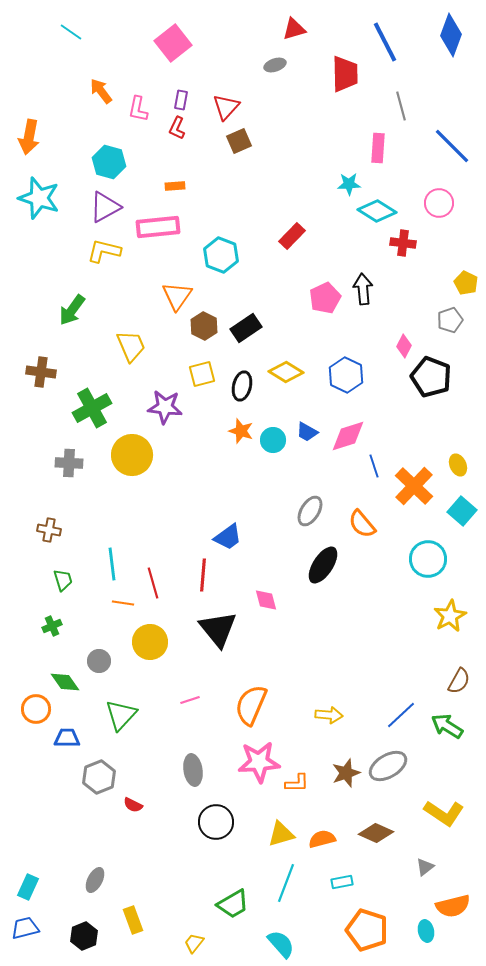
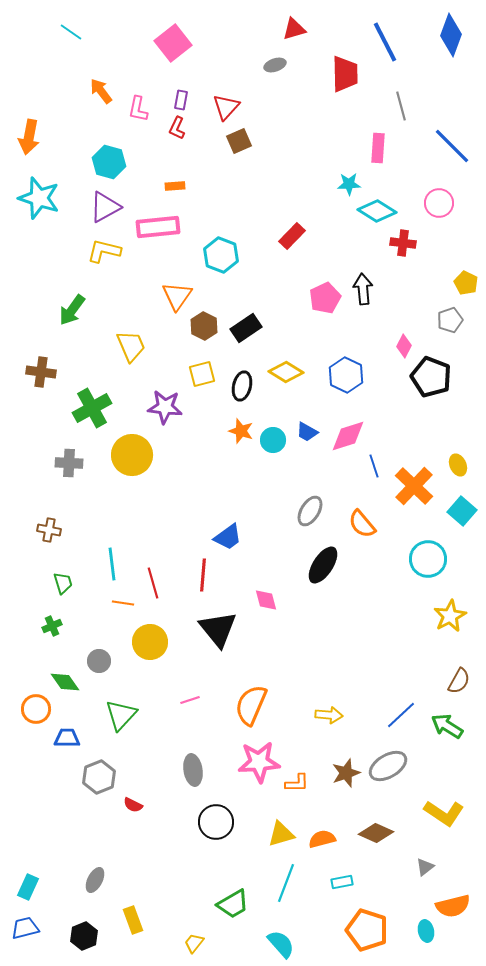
green trapezoid at (63, 580): moved 3 px down
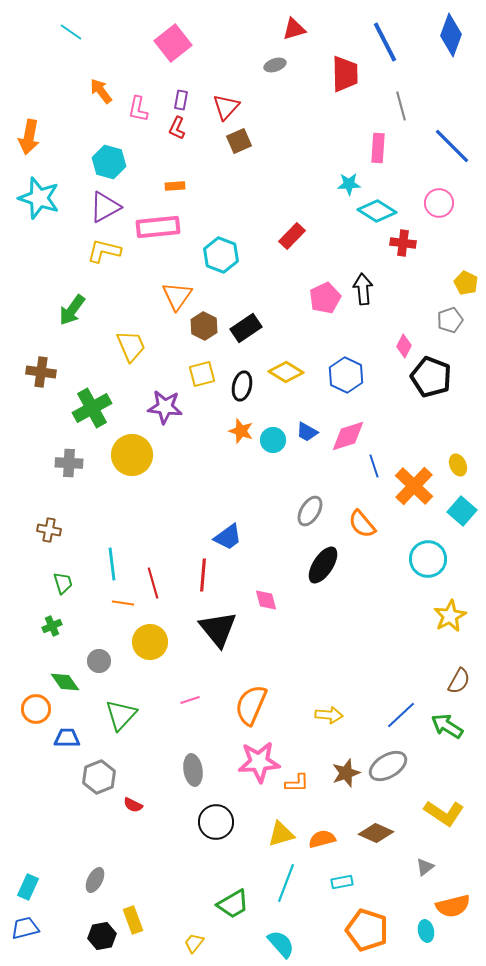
black hexagon at (84, 936): moved 18 px right; rotated 12 degrees clockwise
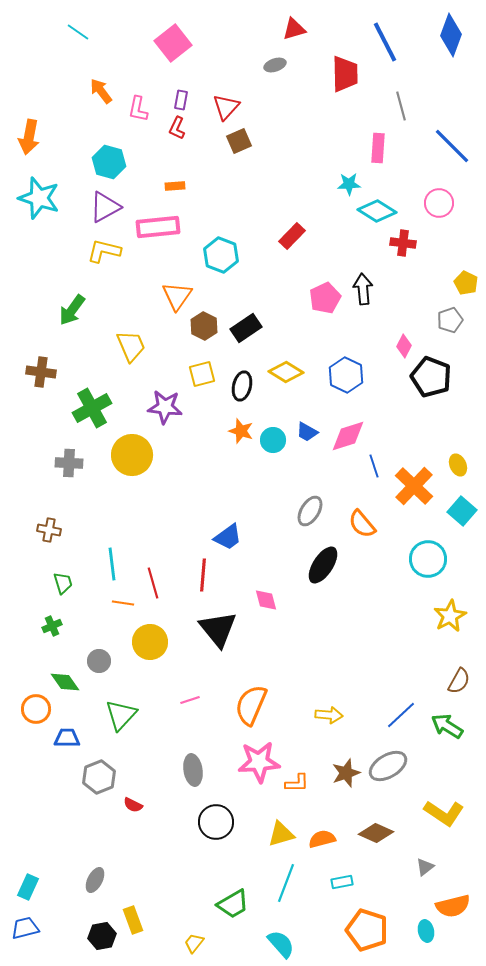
cyan line at (71, 32): moved 7 px right
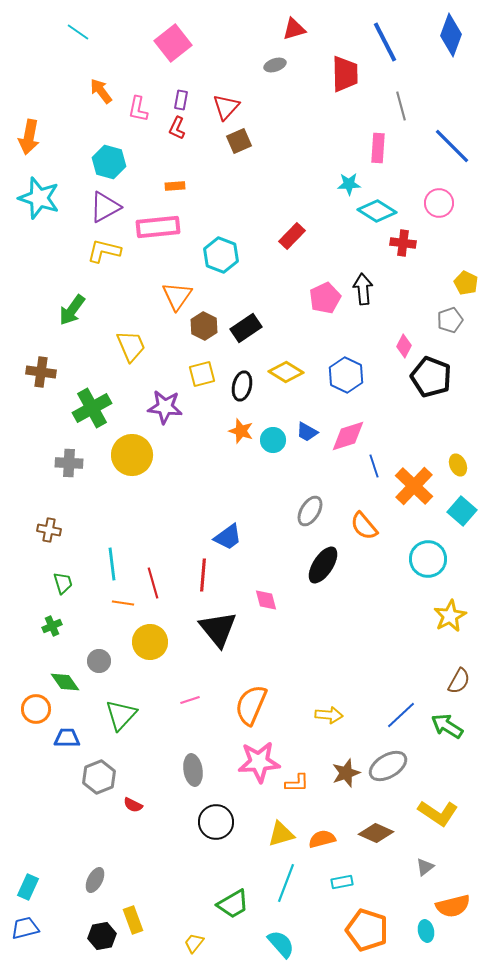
orange semicircle at (362, 524): moved 2 px right, 2 px down
yellow L-shape at (444, 813): moved 6 px left
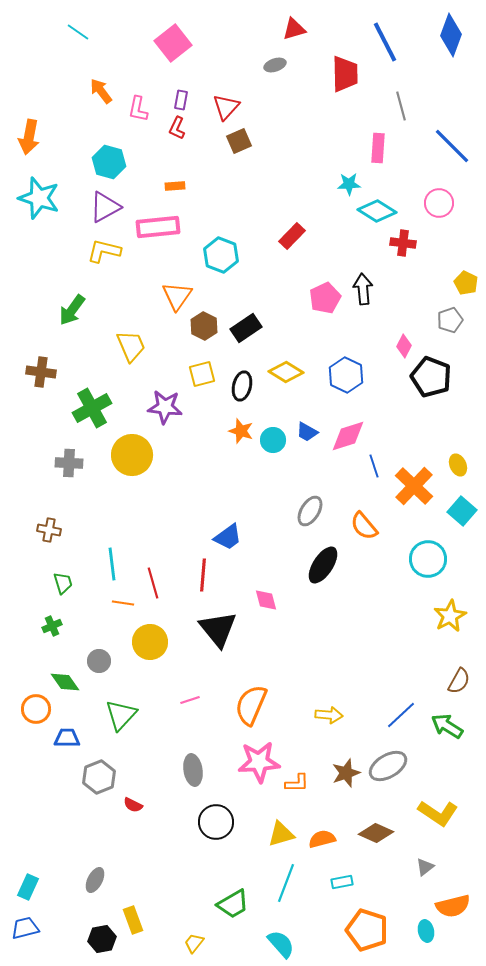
black hexagon at (102, 936): moved 3 px down
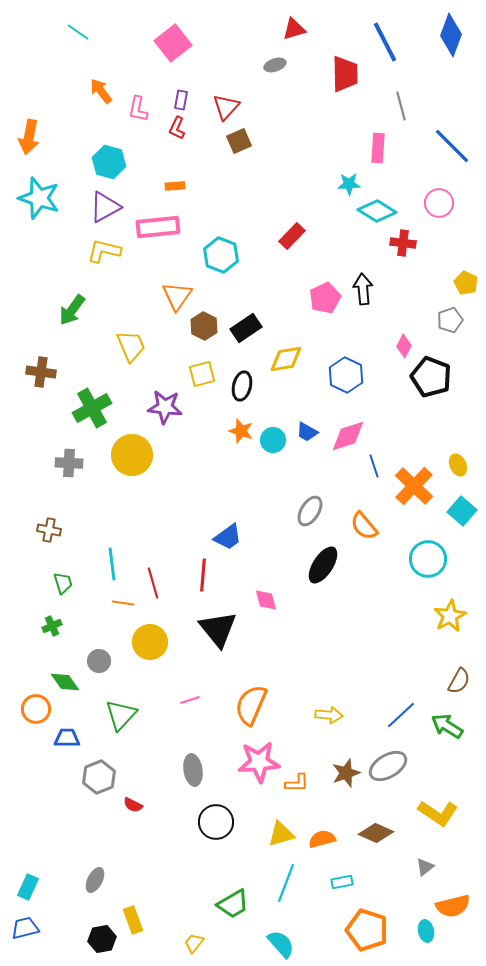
yellow diamond at (286, 372): moved 13 px up; rotated 40 degrees counterclockwise
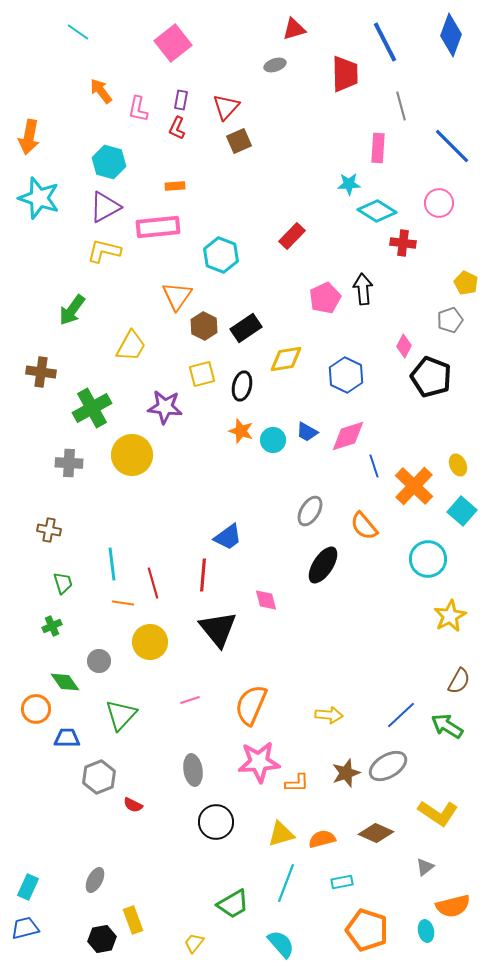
yellow trapezoid at (131, 346): rotated 52 degrees clockwise
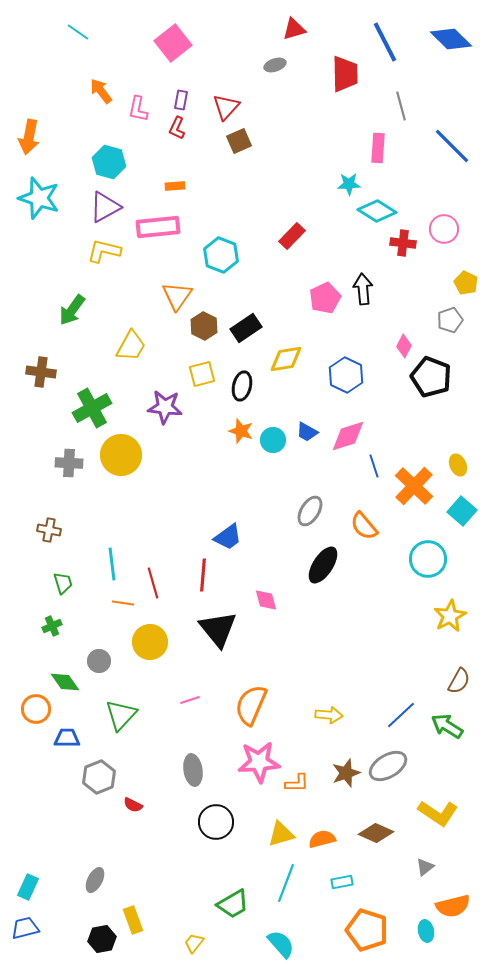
blue diamond at (451, 35): moved 4 px down; rotated 66 degrees counterclockwise
pink circle at (439, 203): moved 5 px right, 26 px down
yellow circle at (132, 455): moved 11 px left
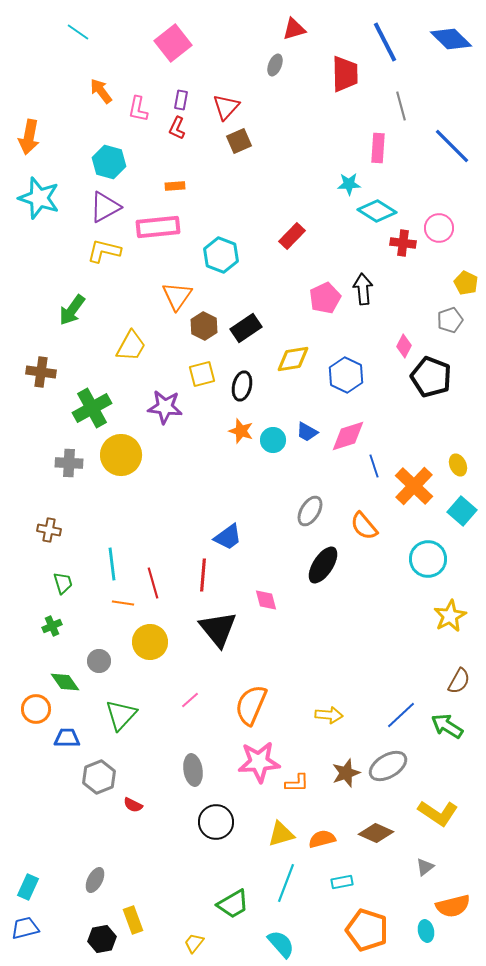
gray ellipse at (275, 65): rotated 50 degrees counterclockwise
pink circle at (444, 229): moved 5 px left, 1 px up
yellow diamond at (286, 359): moved 7 px right
pink line at (190, 700): rotated 24 degrees counterclockwise
